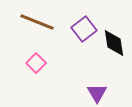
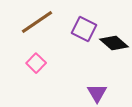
brown line: rotated 56 degrees counterclockwise
purple square: rotated 25 degrees counterclockwise
black diamond: rotated 40 degrees counterclockwise
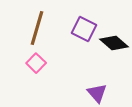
brown line: moved 6 px down; rotated 40 degrees counterclockwise
purple triangle: rotated 10 degrees counterclockwise
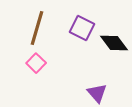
purple square: moved 2 px left, 1 px up
black diamond: rotated 12 degrees clockwise
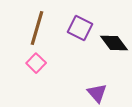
purple square: moved 2 px left
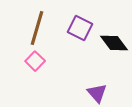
pink square: moved 1 px left, 2 px up
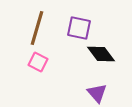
purple square: moved 1 px left; rotated 15 degrees counterclockwise
black diamond: moved 13 px left, 11 px down
pink square: moved 3 px right, 1 px down; rotated 18 degrees counterclockwise
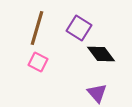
purple square: rotated 20 degrees clockwise
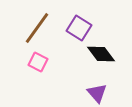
brown line: rotated 20 degrees clockwise
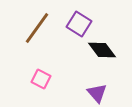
purple square: moved 4 px up
black diamond: moved 1 px right, 4 px up
pink square: moved 3 px right, 17 px down
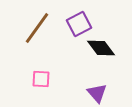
purple square: rotated 30 degrees clockwise
black diamond: moved 1 px left, 2 px up
pink square: rotated 24 degrees counterclockwise
